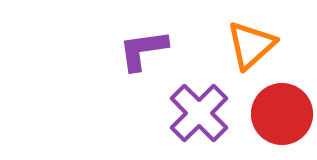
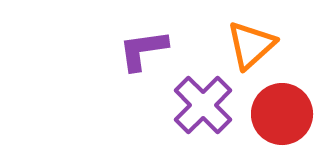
purple cross: moved 4 px right, 8 px up
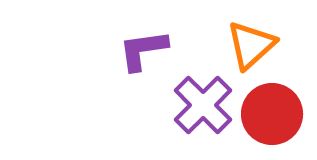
red circle: moved 10 px left
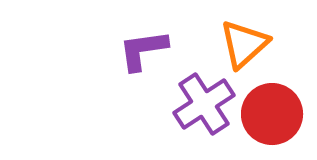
orange triangle: moved 7 px left, 1 px up
purple cross: moved 1 px right, 1 px up; rotated 12 degrees clockwise
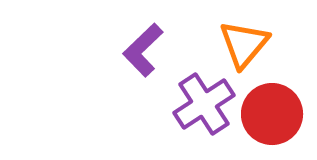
orange triangle: rotated 8 degrees counterclockwise
purple L-shape: rotated 36 degrees counterclockwise
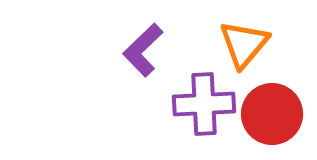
purple cross: rotated 30 degrees clockwise
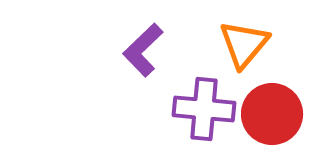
purple cross: moved 5 px down; rotated 8 degrees clockwise
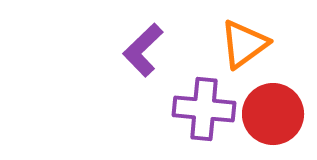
orange triangle: rotated 14 degrees clockwise
red circle: moved 1 px right
